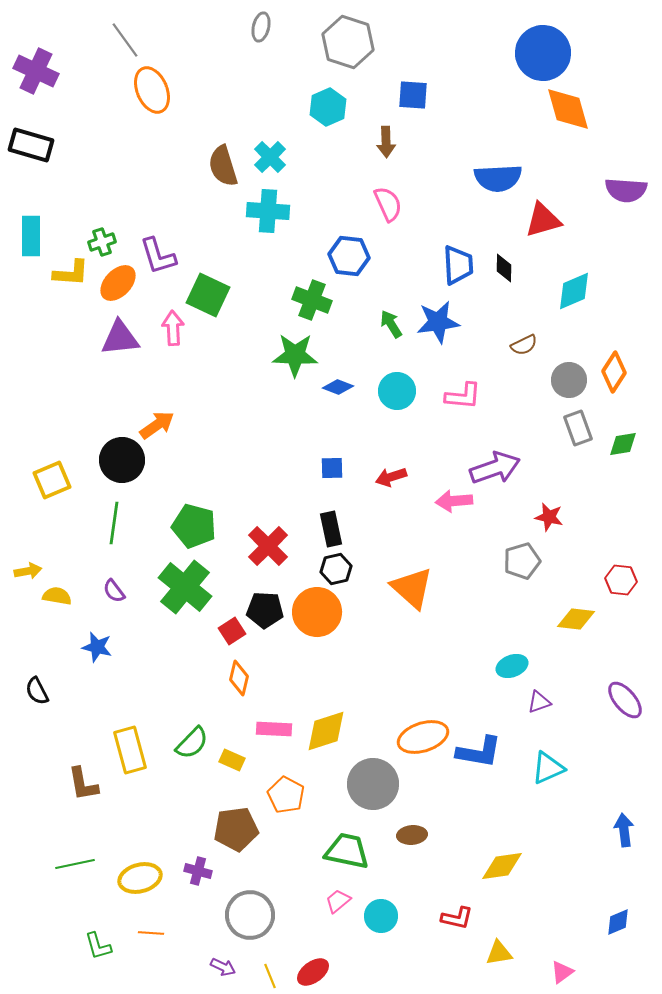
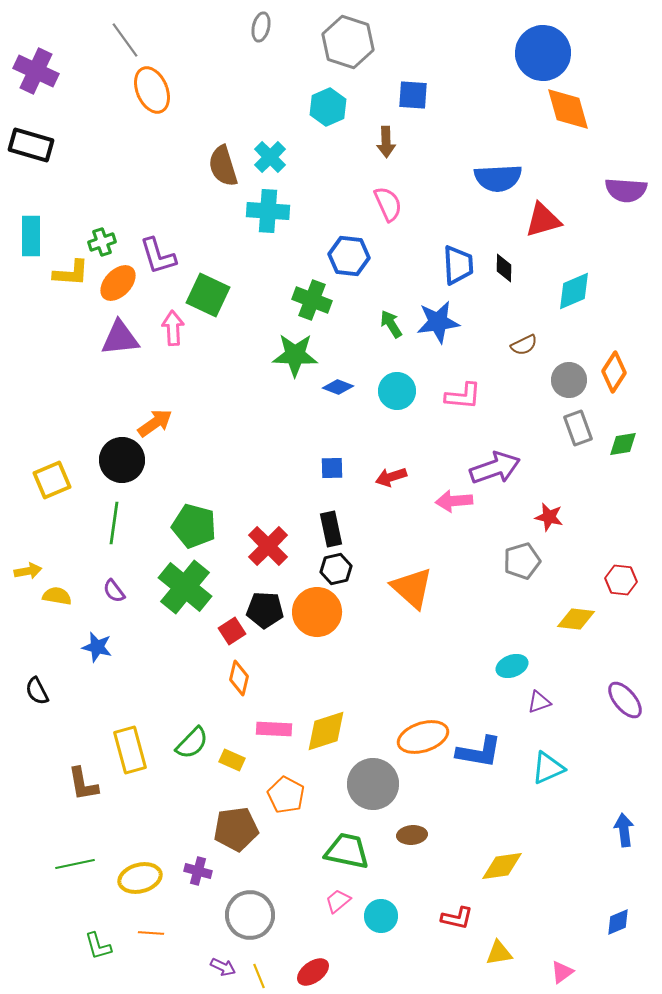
orange arrow at (157, 425): moved 2 px left, 2 px up
yellow line at (270, 976): moved 11 px left
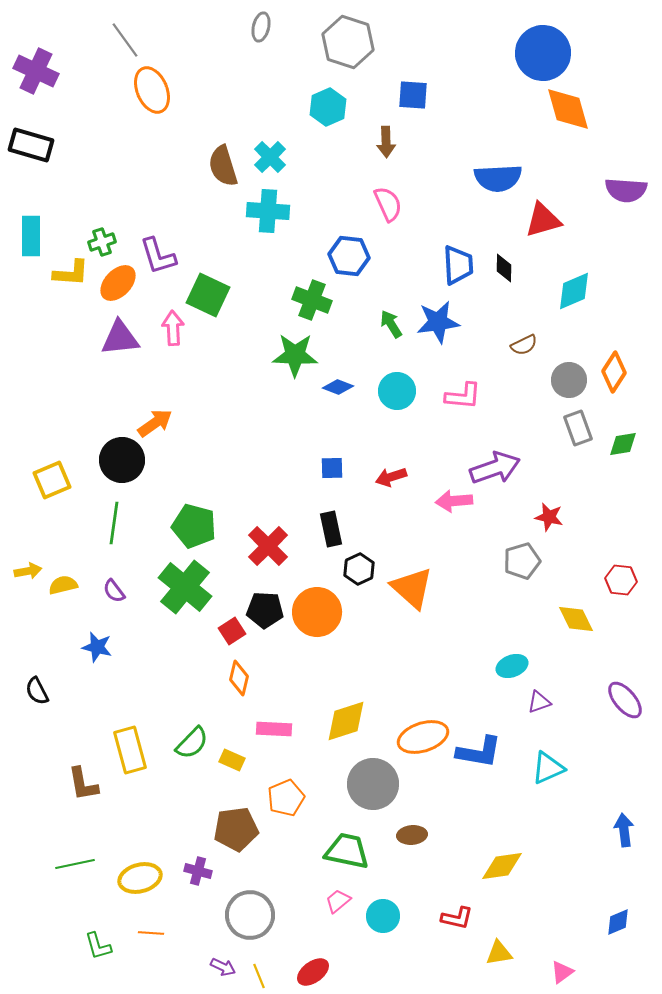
black hexagon at (336, 569): moved 23 px right; rotated 12 degrees counterclockwise
yellow semicircle at (57, 596): moved 6 px right, 11 px up; rotated 24 degrees counterclockwise
yellow diamond at (576, 619): rotated 57 degrees clockwise
yellow diamond at (326, 731): moved 20 px right, 10 px up
orange pentagon at (286, 795): moved 3 px down; rotated 21 degrees clockwise
cyan circle at (381, 916): moved 2 px right
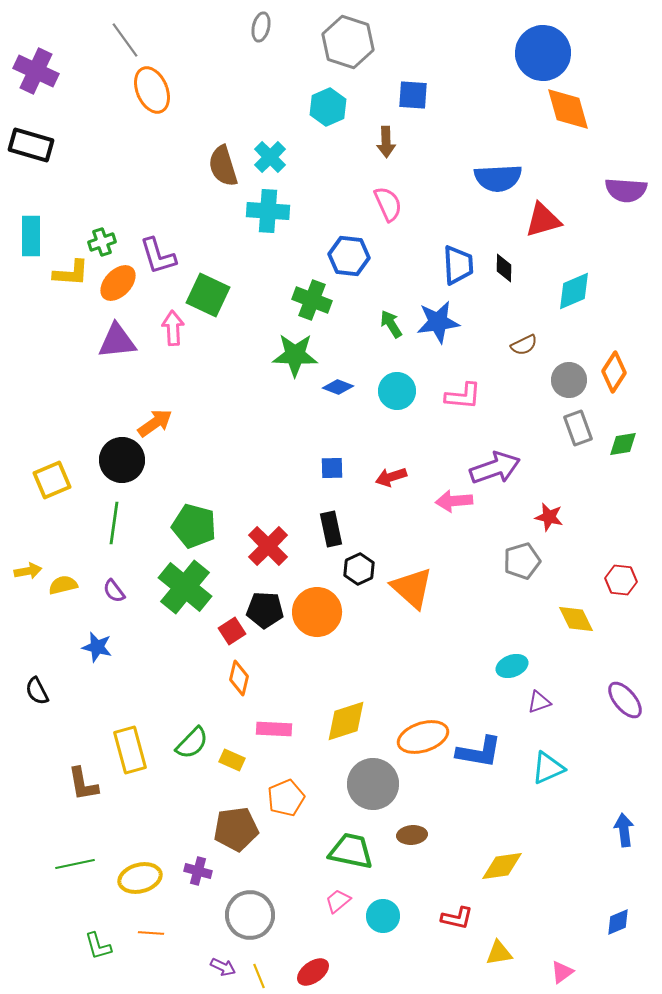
purple triangle at (120, 338): moved 3 px left, 3 px down
green trapezoid at (347, 851): moved 4 px right
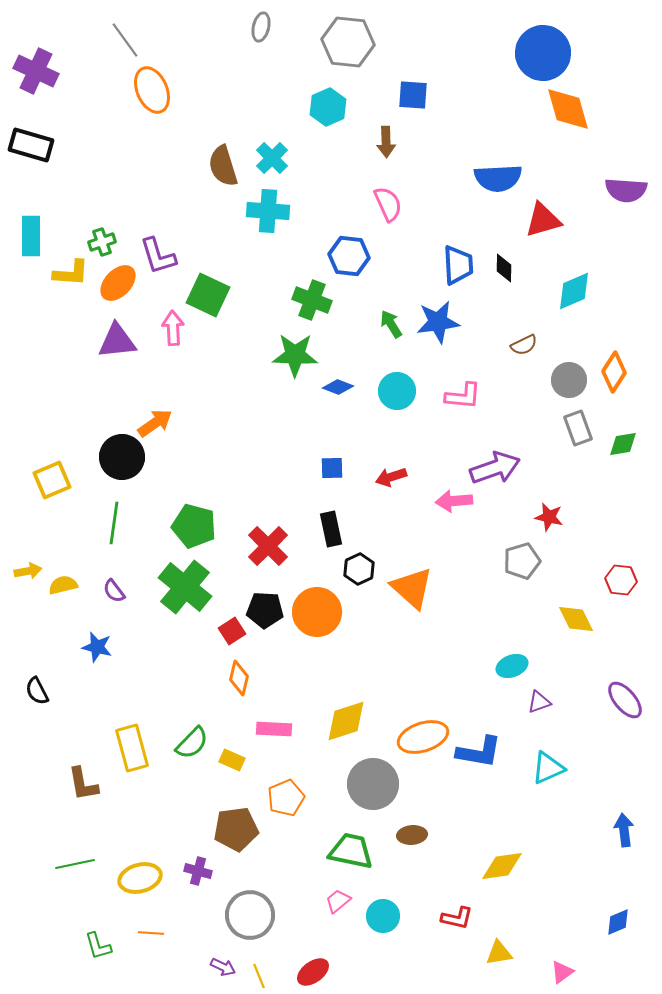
gray hexagon at (348, 42): rotated 12 degrees counterclockwise
cyan cross at (270, 157): moved 2 px right, 1 px down
black circle at (122, 460): moved 3 px up
yellow rectangle at (130, 750): moved 2 px right, 2 px up
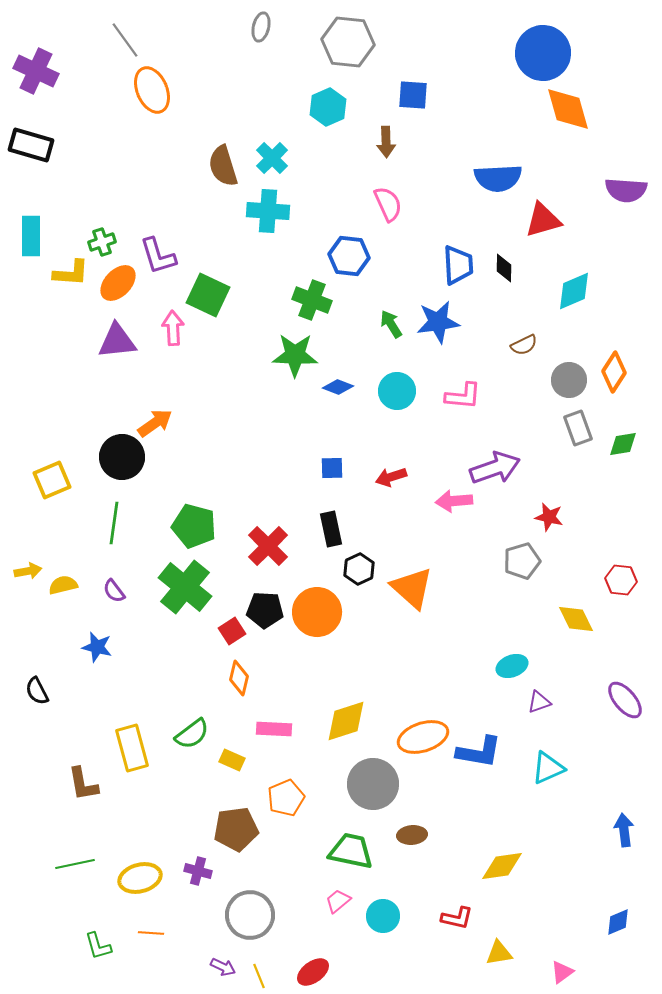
green semicircle at (192, 743): moved 9 px up; rotated 9 degrees clockwise
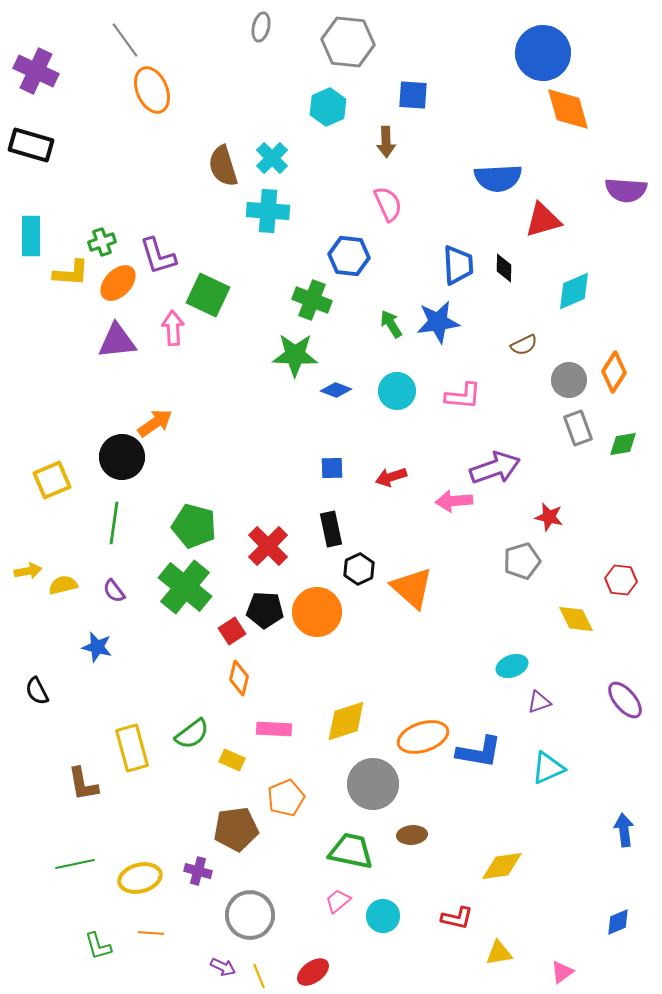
blue diamond at (338, 387): moved 2 px left, 3 px down
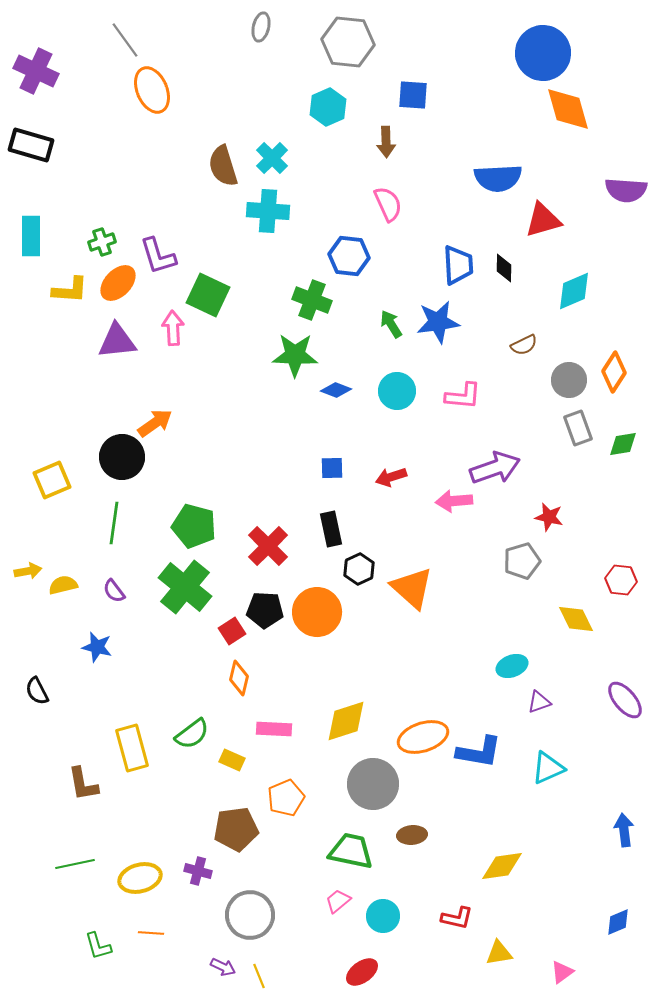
yellow L-shape at (71, 273): moved 1 px left, 17 px down
red ellipse at (313, 972): moved 49 px right
